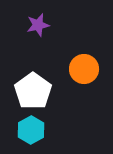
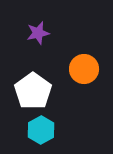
purple star: moved 8 px down
cyan hexagon: moved 10 px right
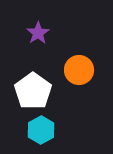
purple star: rotated 20 degrees counterclockwise
orange circle: moved 5 px left, 1 px down
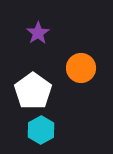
orange circle: moved 2 px right, 2 px up
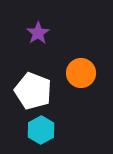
orange circle: moved 5 px down
white pentagon: rotated 15 degrees counterclockwise
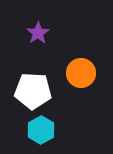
white pentagon: rotated 18 degrees counterclockwise
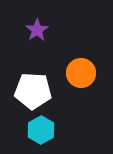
purple star: moved 1 px left, 3 px up
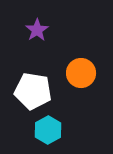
white pentagon: rotated 6 degrees clockwise
cyan hexagon: moved 7 px right
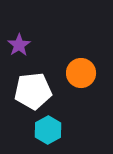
purple star: moved 18 px left, 15 px down
white pentagon: rotated 15 degrees counterclockwise
